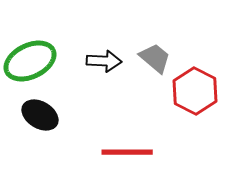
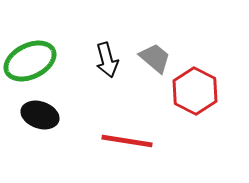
black arrow: moved 3 px right, 1 px up; rotated 72 degrees clockwise
black ellipse: rotated 12 degrees counterclockwise
red line: moved 11 px up; rotated 9 degrees clockwise
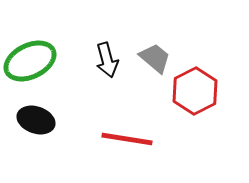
red hexagon: rotated 6 degrees clockwise
black ellipse: moved 4 px left, 5 px down
red line: moved 2 px up
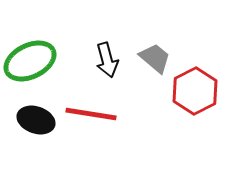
red line: moved 36 px left, 25 px up
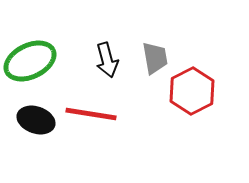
gray trapezoid: rotated 40 degrees clockwise
red hexagon: moved 3 px left
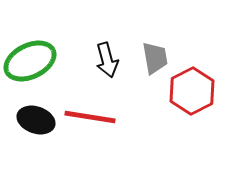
red line: moved 1 px left, 3 px down
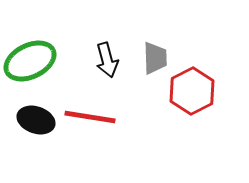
gray trapezoid: rotated 8 degrees clockwise
